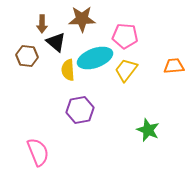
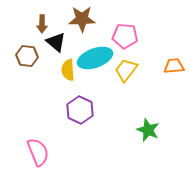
purple hexagon: rotated 24 degrees counterclockwise
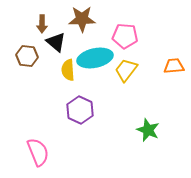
cyan ellipse: rotated 8 degrees clockwise
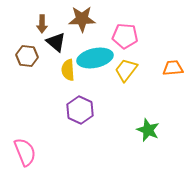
orange trapezoid: moved 1 px left, 2 px down
pink semicircle: moved 13 px left
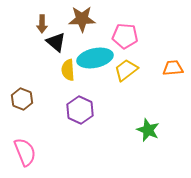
brown hexagon: moved 5 px left, 43 px down; rotated 15 degrees clockwise
yellow trapezoid: rotated 15 degrees clockwise
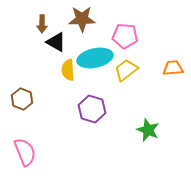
black triangle: rotated 10 degrees counterclockwise
purple hexagon: moved 12 px right, 1 px up; rotated 8 degrees counterclockwise
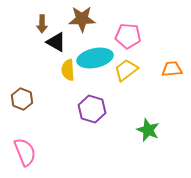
pink pentagon: moved 3 px right
orange trapezoid: moved 1 px left, 1 px down
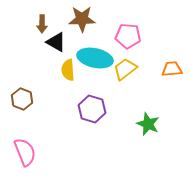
cyan ellipse: rotated 24 degrees clockwise
yellow trapezoid: moved 1 px left, 1 px up
green star: moved 6 px up
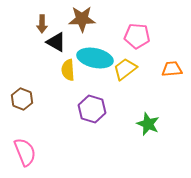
pink pentagon: moved 9 px right
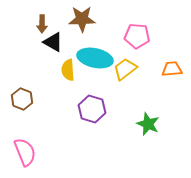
black triangle: moved 3 px left
